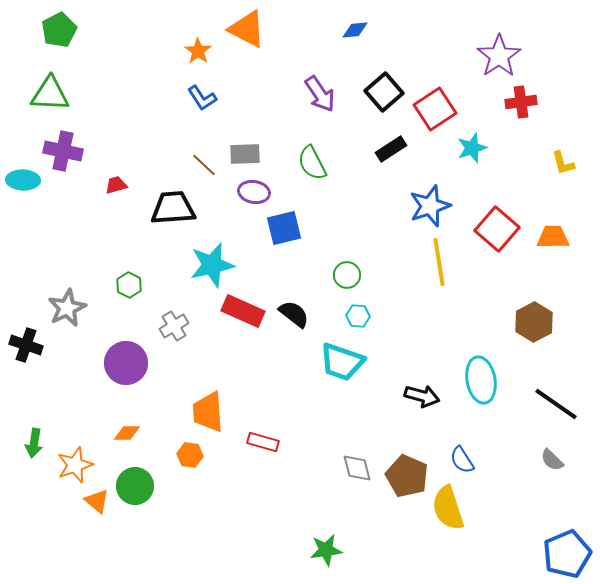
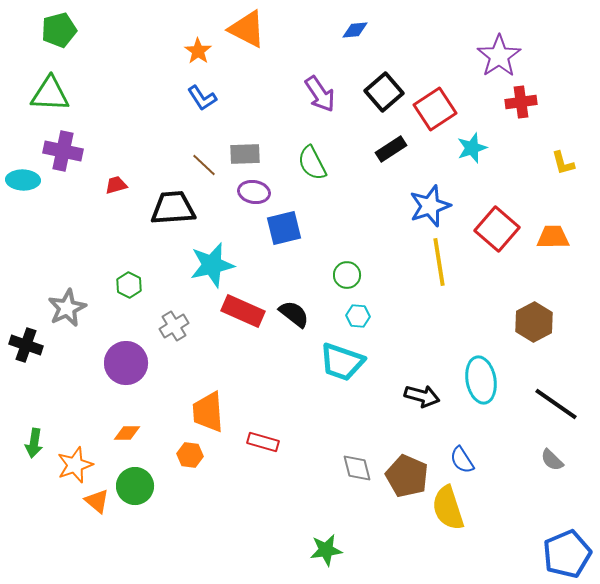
green pentagon at (59, 30): rotated 12 degrees clockwise
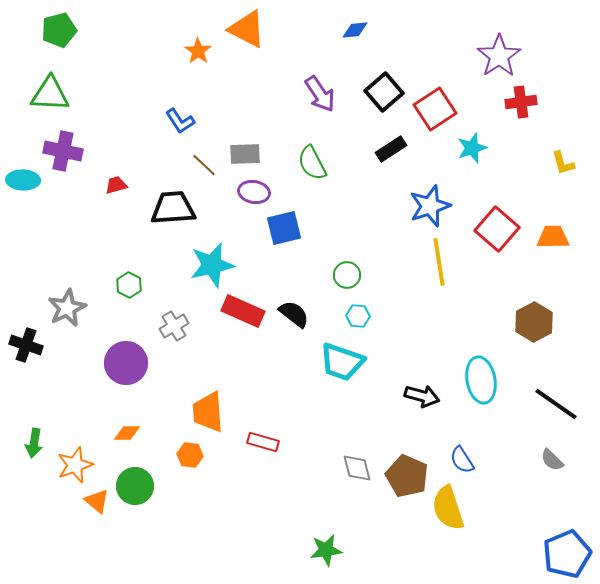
blue L-shape at (202, 98): moved 22 px left, 23 px down
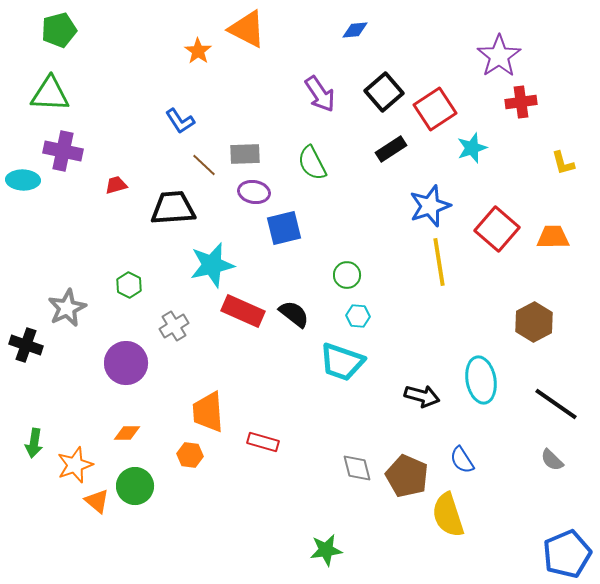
yellow semicircle at (448, 508): moved 7 px down
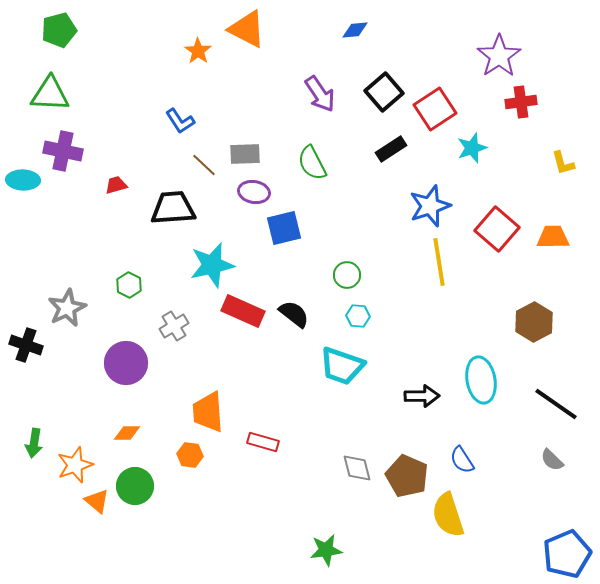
cyan trapezoid at (342, 362): moved 4 px down
black arrow at (422, 396): rotated 16 degrees counterclockwise
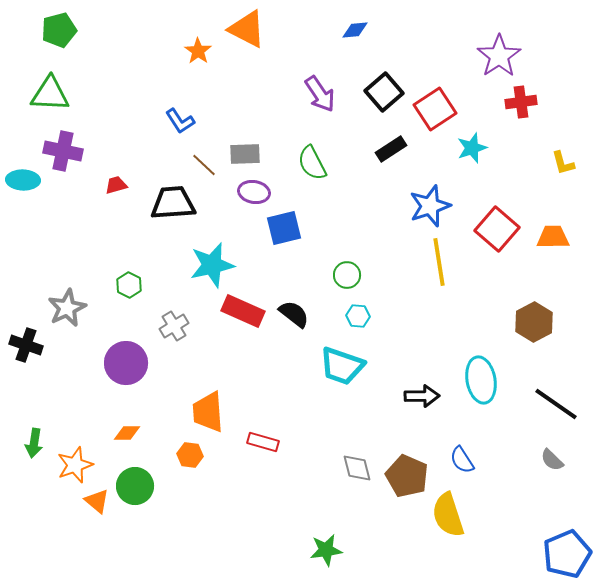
black trapezoid at (173, 208): moved 5 px up
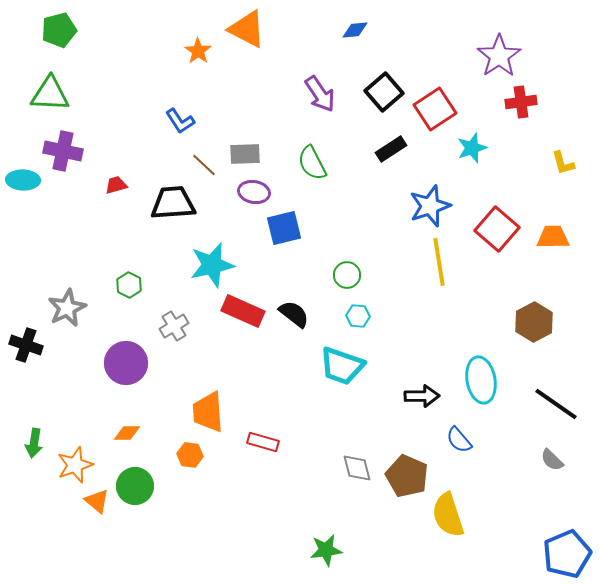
blue semicircle at (462, 460): moved 3 px left, 20 px up; rotated 8 degrees counterclockwise
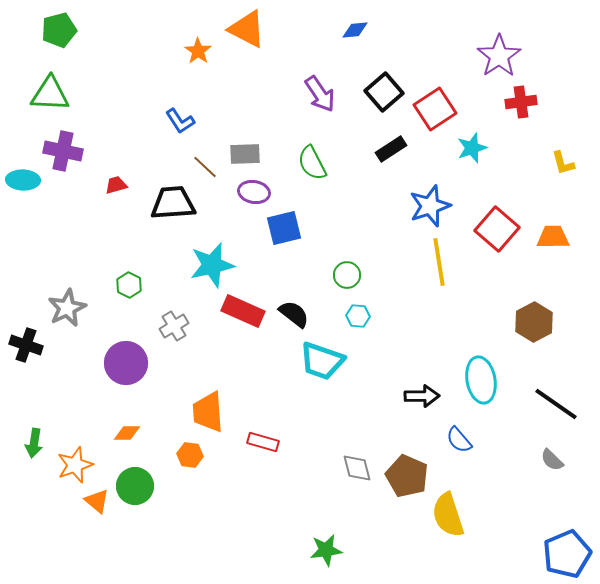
brown line at (204, 165): moved 1 px right, 2 px down
cyan trapezoid at (342, 366): moved 20 px left, 5 px up
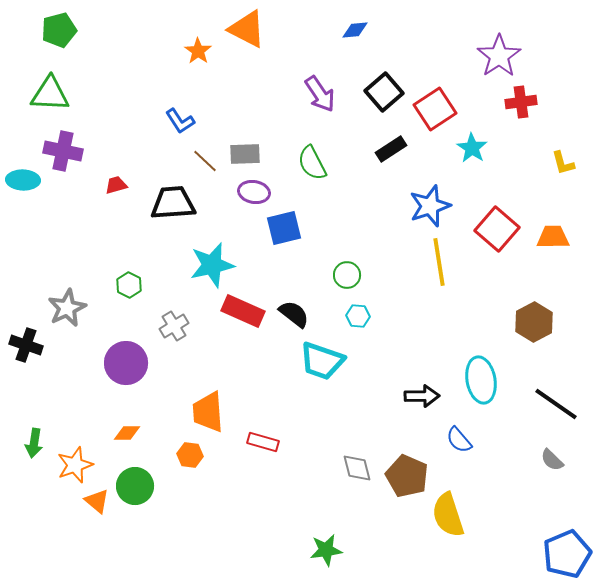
cyan star at (472, 148): rotated 20 degrees counterclockwise
brown line at (205, 167): moved 6 px up
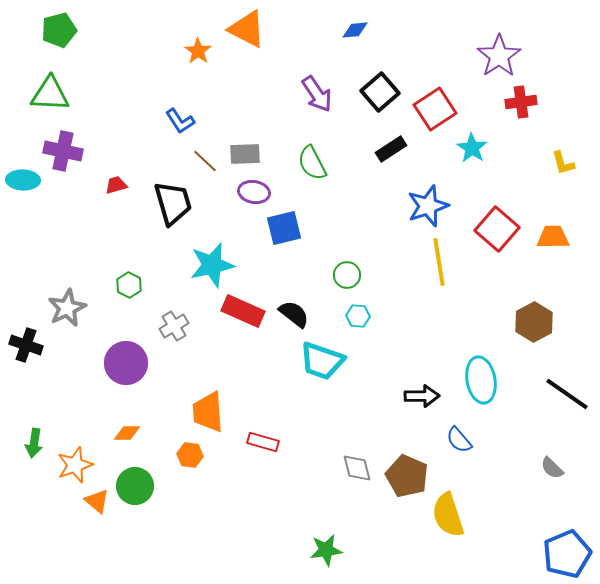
black square at (384, 92): moved 4 px left
purple arrow at (320, 94): moved 3 px left
black trapezoid at (173, 203): rotated 78 degrees clockwise
blue star at (430, 206): moved 2 px left
black line at (556, 404): moved 11 px right, 10 px up
gray semicircle at (552, 460): moved 8 px down
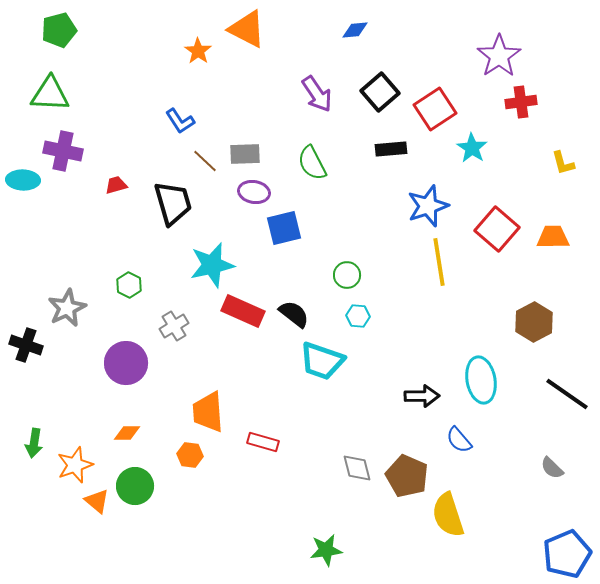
black rectangle at (391, 149): rotated 28 degrees clockwise
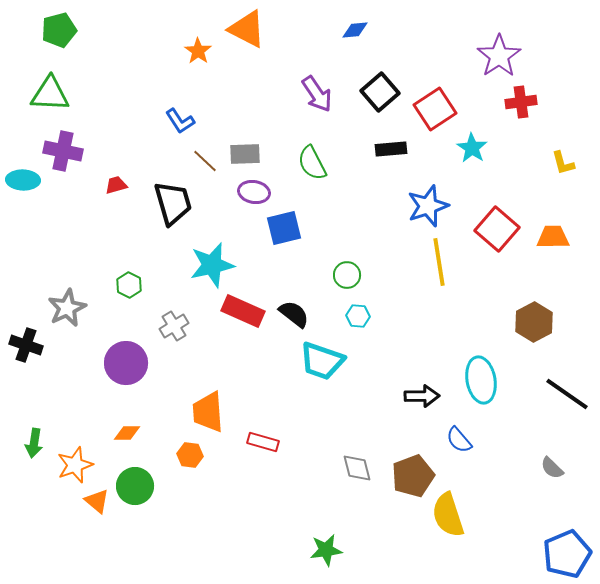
brown pentagon at (407, 476): moved 6 px right; rotated 27 degrees clockwise
